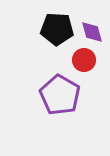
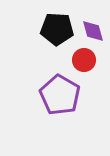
purple diamond: moved 1 px right, 1 px up
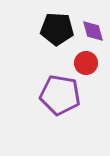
red circle: moved 2 px right, 3 px down
purple pentagon: rotated 21 degrees counterclockwise
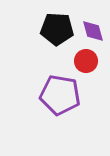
red circle: moved 2 px up
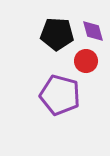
black pentagon: moved 5 px down
purple pentagon: rotated 6 degrees clockwise
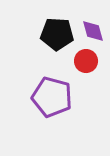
purple pentagon: moved 8 px left, 2 px down
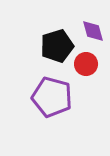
black pentagon: moved 12 px down; rotated 20 degrees counterclockwise
red circle: moved 3 px down
